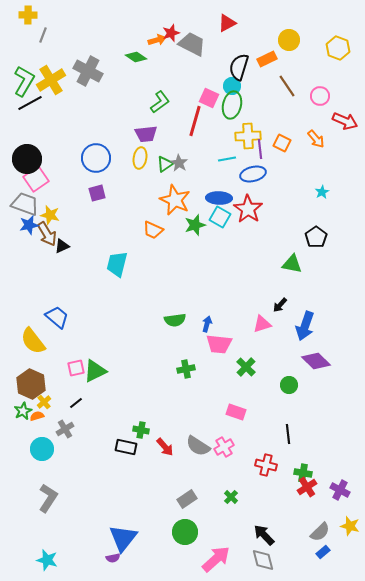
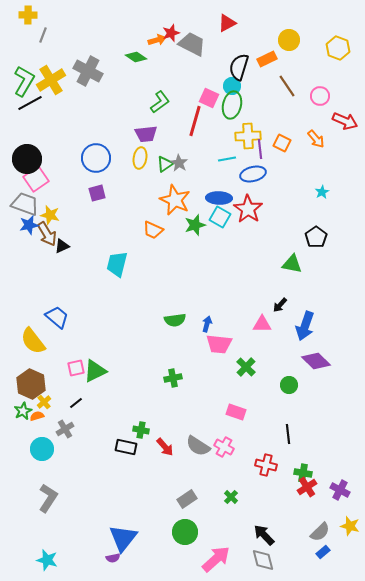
pink triangle at (262, 324): rotated 18 degrees clockwise
green cross at (186, 369): moved 13 px left, 9 px down
pink cross at (224, 447): rotated 30 degrees counterclockwise
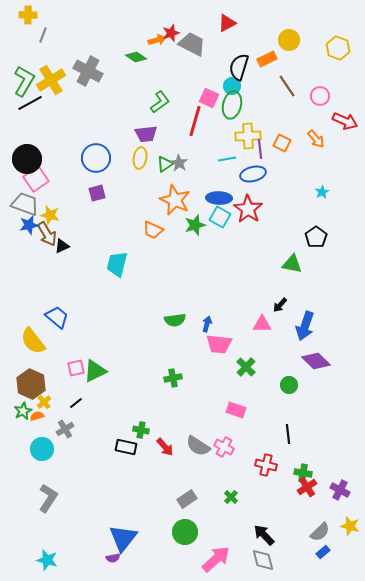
pink rectangle at (236, 412): moved 2 px up
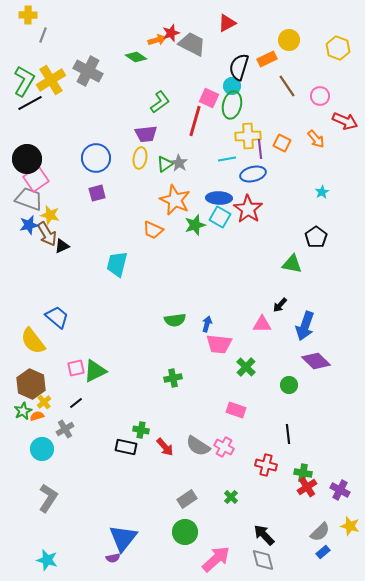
gray trapezoid at (25, 204): moved 4 px right, 5 px up
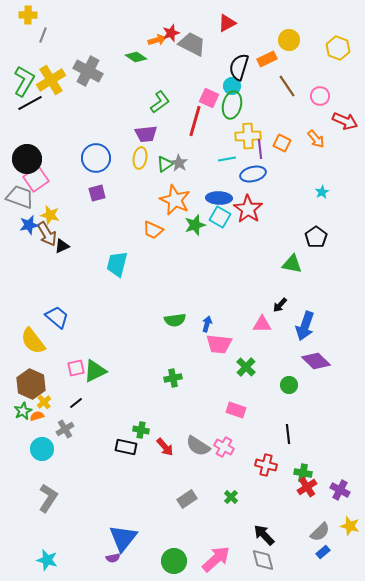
gray trapezoid at (29, 199): moved 9 px left, 2 px up
green circle at (185, 532): moved 11 px left, 29 px down
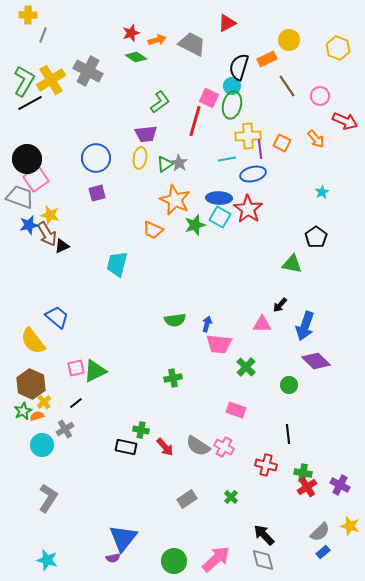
red star at (171, 33): moved 40 px left
cyan circle at (42, 449): moved 4 px up
purple cross at (340, 490): moved 5 px up
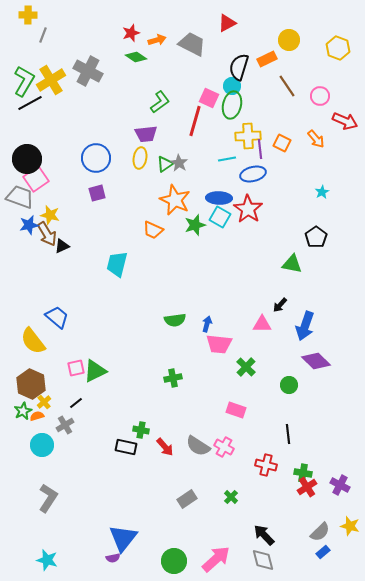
gray cross at (65, 429): moved 4 px up
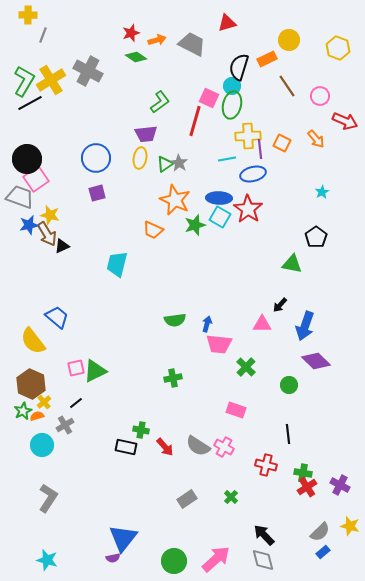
red triangle at (227, 23): rotated 12 degrees clockwise
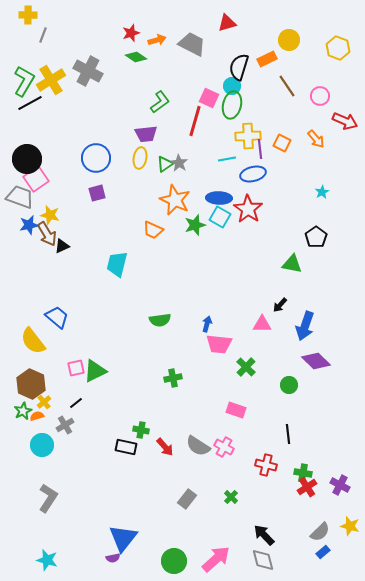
green semicircle at (175, 320): moved 15 px left
gray rectangle at (187, 499): rotated 18 degrees counterclockwise
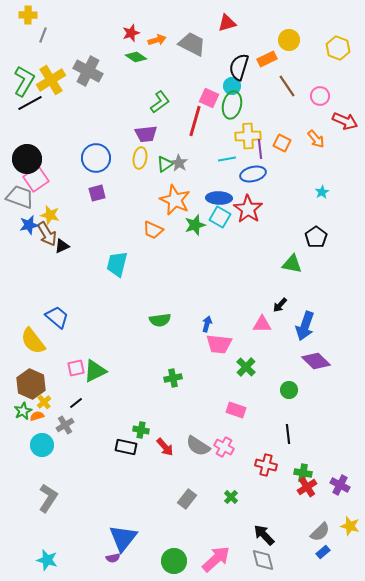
green circle at (289, 385): moved 5 px down
